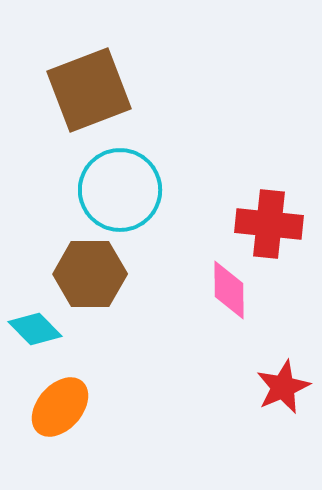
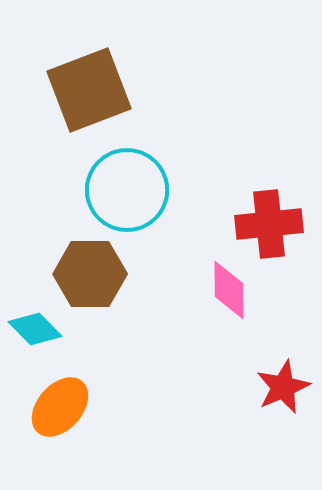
cyan circle: moved 7 px right
red cross: rotated 12 degrees counterclockwise
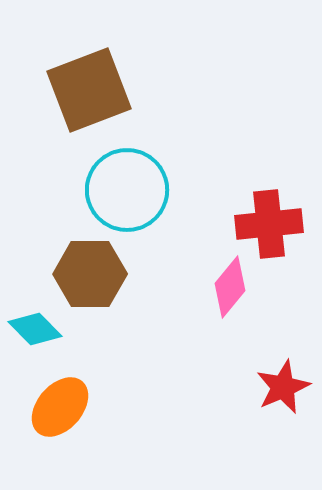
pink diamond: moved 1 px right, 3 px up; rotated 40 degrees clockwise
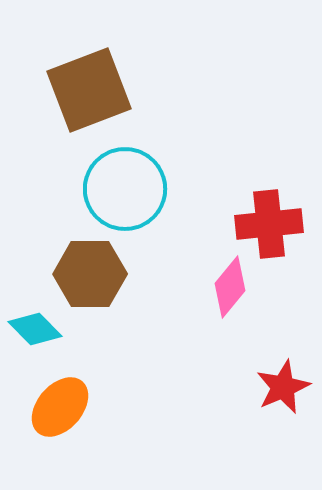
cyan circle: moved 2 px left, 1 px up
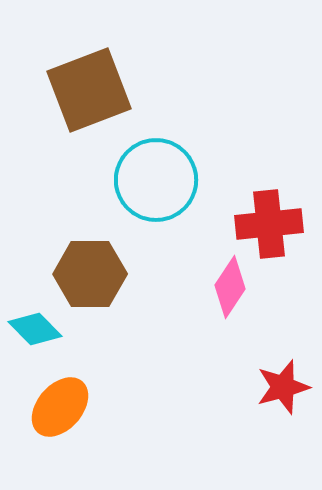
cyan circle: moved 31 px right, 9 px up
pink diamond: rotated 6 degrees counterclockwise
red star: rotated 8 degrees clockwise
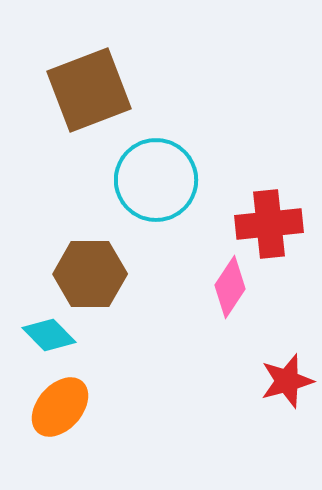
cyan diamond: moved 14 px right, 6 px down
red star: moved 4 px right, 6 px up
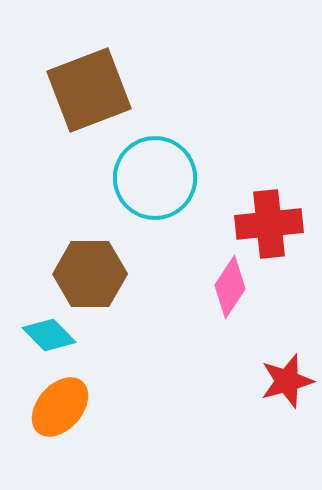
cyan circle: moved 1 px left, 2 px up
